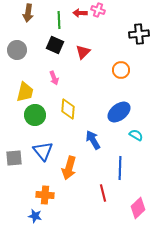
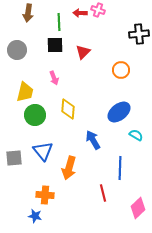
green line: moved 2 px down
black square: rotated 24 degrees counterclockwise
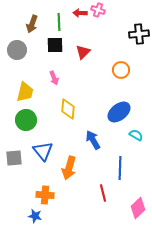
brown arrow: moved 4 px right, 11 px down; rotated 12 degrees clockwise
green circle: moved 9 px left, 5 px down
